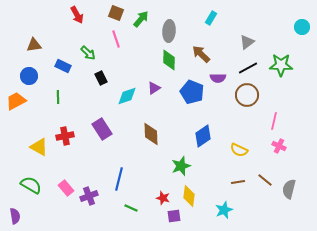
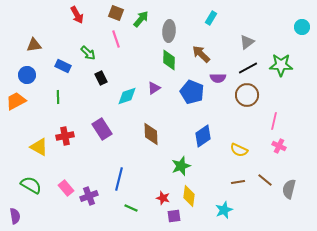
blue circle at (29, 76): moved 2 px left, 1 px up
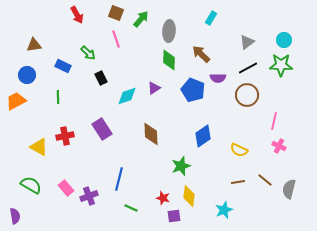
cyan circle at (302, 27): moved 18 px left, 13 px down
blue pentagon at (192, 92): moved 1 px right, 2 px up
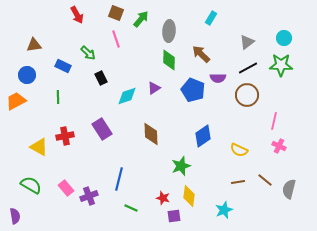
cyan circle at (284, 40): moved 2 px up
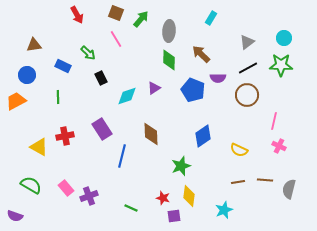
pink line at (116, 39): rotated 12 degrees counterclockwise
blue line at (119, 179): moved 3 px right, 23 px up
brown line at (265, 180): rotated 35 degrees counterclockwise
purple semicircle at (15, 216): rotated 119 degrees clockwise
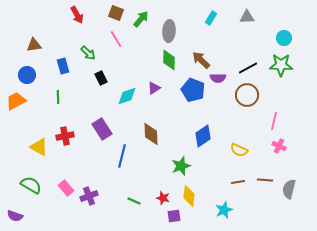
gray triangle at (247, 42): moved 25 px up; rotated 35 degrees clockwise
brown arrow at (201, 54): moved 6 px down
blue rectangle at (63, 66): rotated 49 degrees clockwise
green line at (131, 208): moved 3 px right, 7 px up
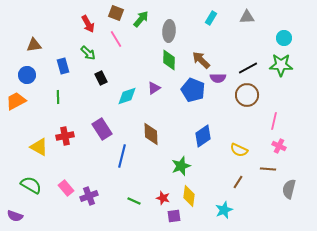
red arrow at (77, 15): moved 11 px right, 9 px down
brown line at (265, 180): moved 3 px right, 11 px up
brown line at (238, 182): rotated 48 degrees counterclockwise
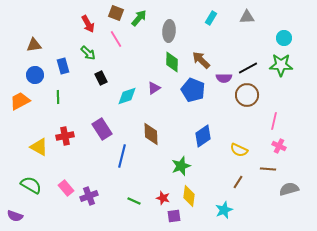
green arrow at (141, 19): moved 2 px left, 1 px up
green diamond at (169, 60): moved 3 px right, 2 px down
blue circle at (27, 75): moved 8 px right
purple semicircle at (218, 78): moved 6 px right
orange trapezoid at (16, 101): moved 4 px right
gray semicircle at (289, 189): rotated 60 degrees clockwise
